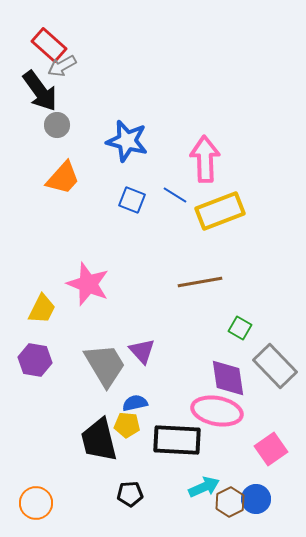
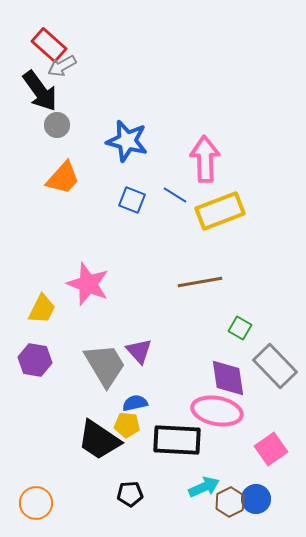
purple triangle: moved 3 px left
black trapezoid: rotated 42 degrees counterclockwise
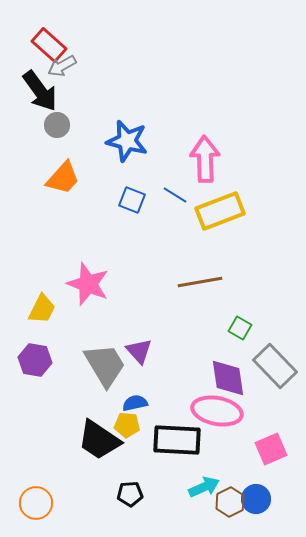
pink square: rotated 12 degrees clockwise
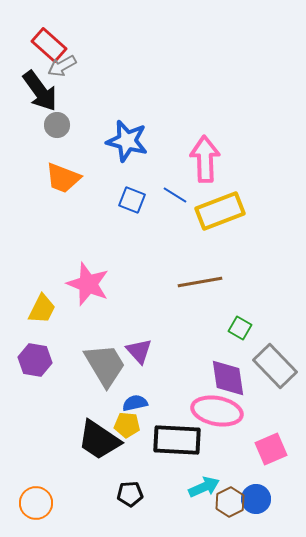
orange trapezoid: rotated 69 degrees clockwise
